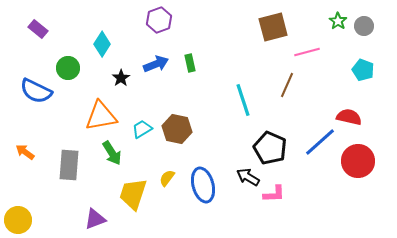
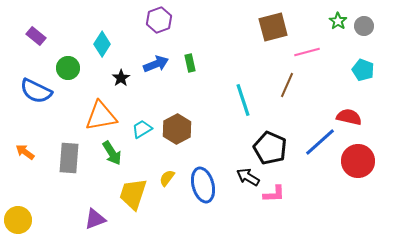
purple rectangle: moved 2 px left, 7 px down
brown hexagon: rotated 20 degrees clockwise
gray rectangle: moved 7 px up
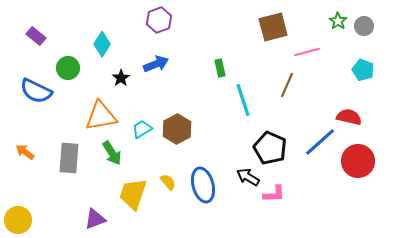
green rectangle: moved 30 px right, 5 px down
yellow semicircle: moved 1 px right, 4 px down; rotated 102 degrees clockwise
